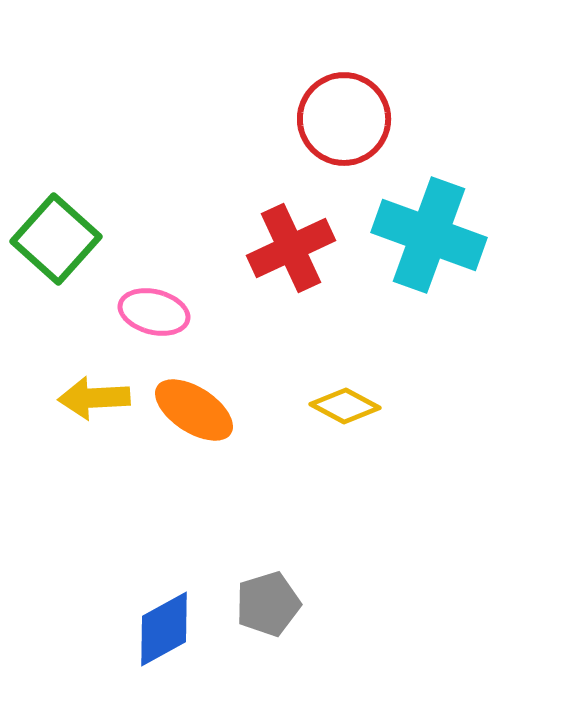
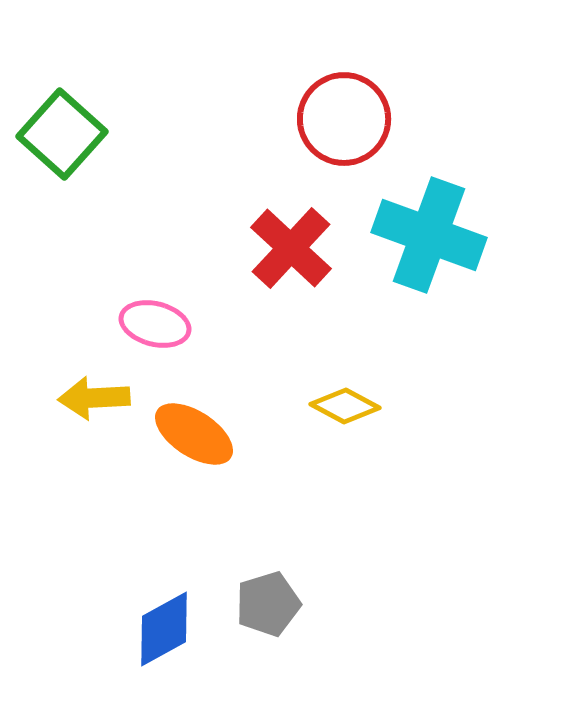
green square: moved 6 px right, 105 px up
red cross: rotated 22 degrees counterclockwise
pink ellipse: moved 1 px right, 12 px down
orange ellipse: moved 24 px down
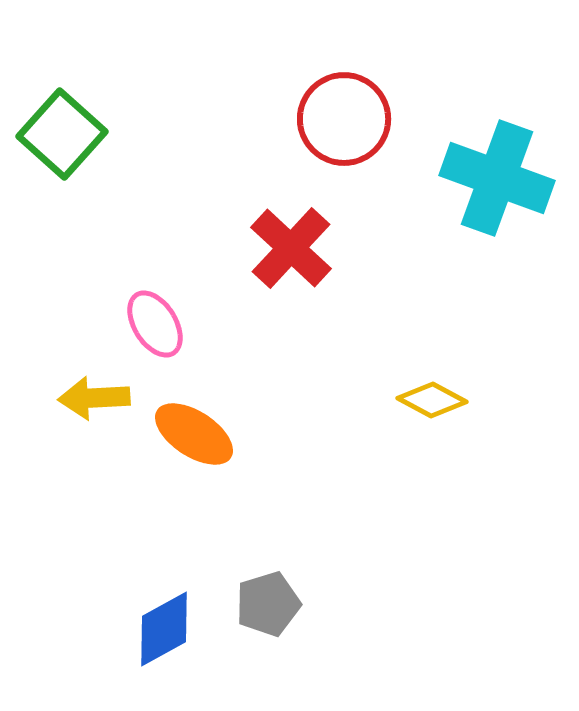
cyan cross: moved 68 px right, 57 px up
pink ellipse: rotated 44 degrees clockwise
yellow diamond: moved 87 px right, 6 px up
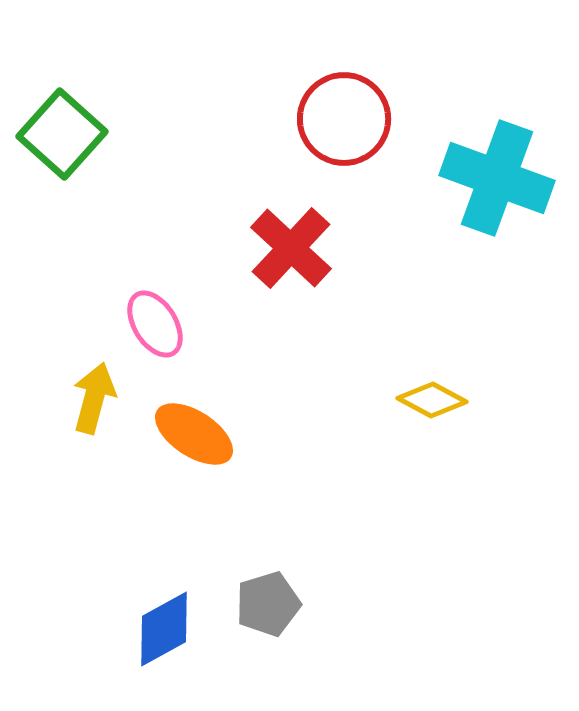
yellow arrow: rotated 108 degrees clockwise
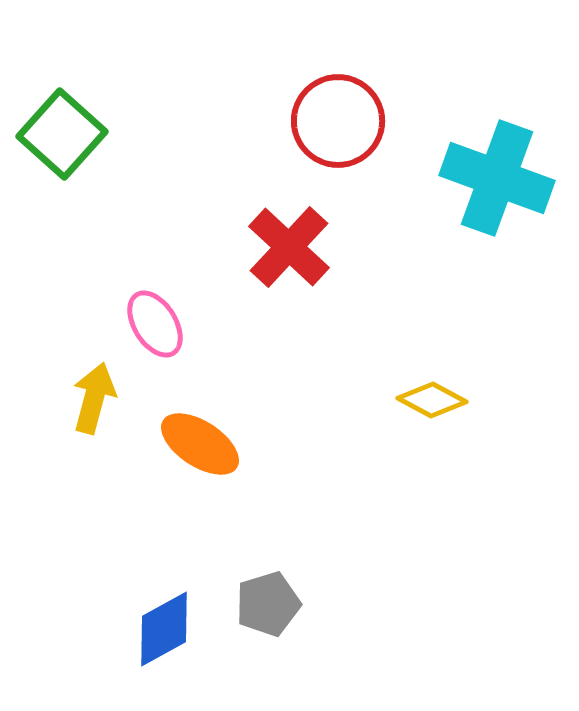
red circle: moved 6 px left, 2 px down
red cross: moved 2 px left, 1 px up
orange ellipse: moved 6 px right, 10 px down
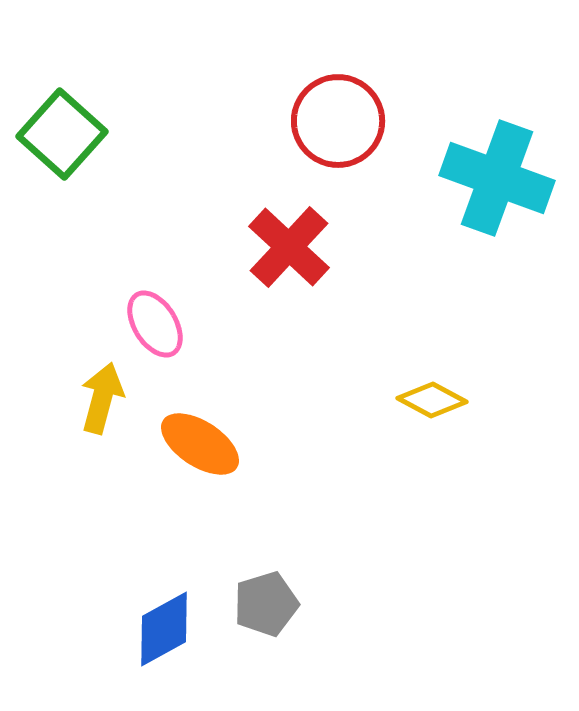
yellow arrow: moved 8 px right
gray pentagon: moved 2 px left
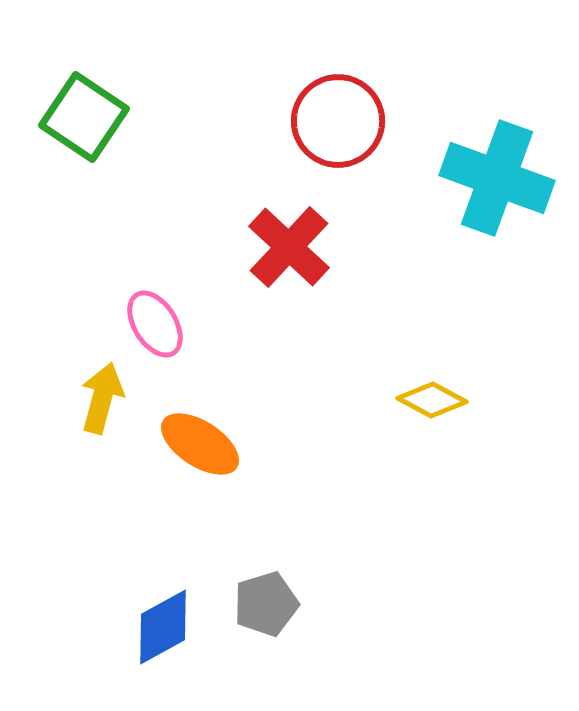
green square: moved 22 px right, 17 px up; rotated 8 degrees counterclockwise
blue diamond: moved 1 px left, 2 px up
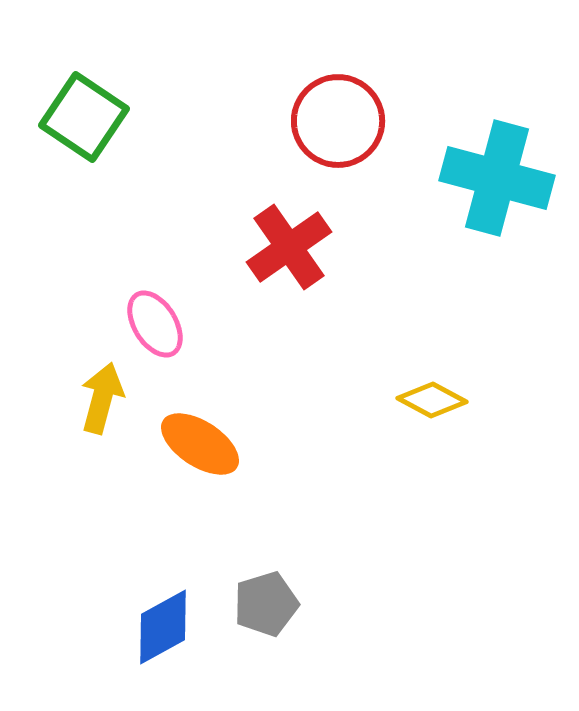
cyan cross: rotated 5 degrees counterclockwise
red cross: rotated 12 degrees clockwise
